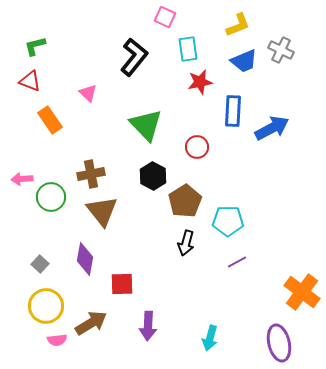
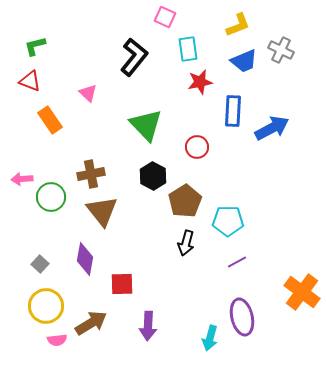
purple ellipse: moved 37 px left, 26 px up
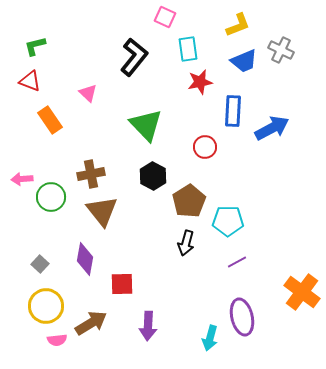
red circle: moved 8 px right
brown pentagon: moved 4 px right
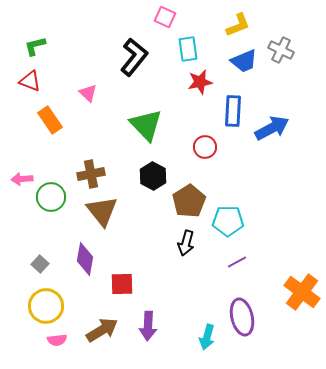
brown arrow: moved 11 px right, 7 px down
cyan arrow: moved 3 px left, 1 px up
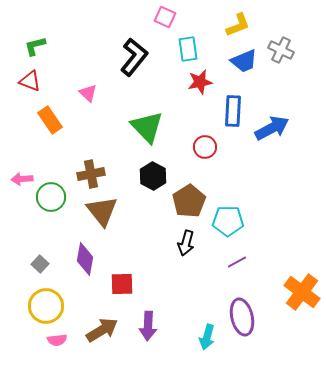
green triangle: moved 1 px right, 2 px down
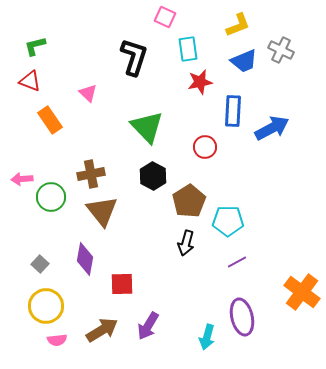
black L-shape: rotated 21 degrees counterclockwise
purple arrow: rotated 28 degrees clockwise
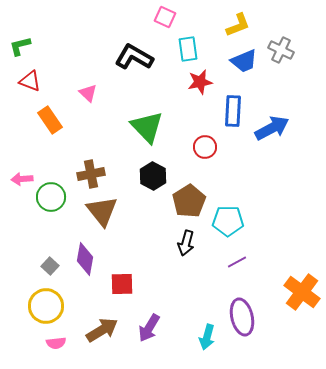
green L-shape: moved 15 px left
black L-shape: rotated 78 degrees counterclockwise
gray square: moved 10 px right, 2 px down
purple arrow: moved 1 px right, 2 px down
pink semicircle: moved 1 px left, 3 px down
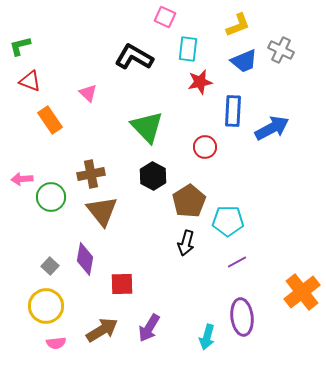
cyan rectangle: rotated 15 degrees clockwise
orange cross: rotated 15 degrees clockwise
purple ellipse: rotated 6 degrees clockwise
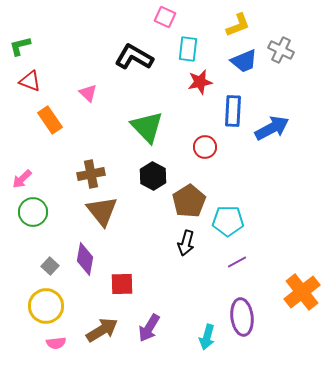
pink arrow: rotated 40 degrees counterclockwise
green circle: moved 18 px left, 15 px down
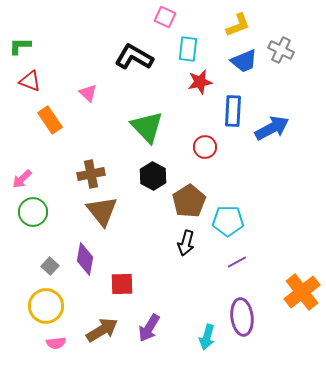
green L-shape: rotated 15 degrees clockwise
